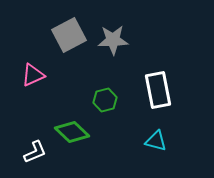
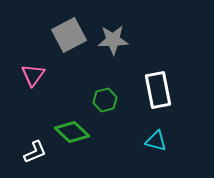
pink triangle: rotated 30 degrees counterclockwise
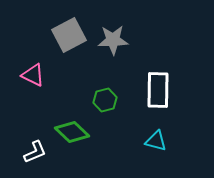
pink triangle: rotated 40 degrees counterclockwise
white rectangle: rotated 12 degrees clockwise
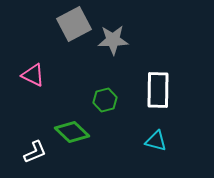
gray square: moved 5 px right, 11 px up
